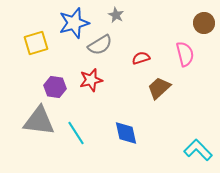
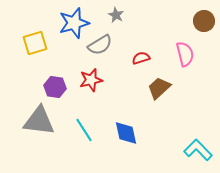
brown circle: moved 2 px up
yellow square: moved 1 px left
cyan line: moved 8 px right, 3 px up
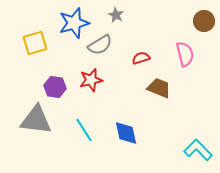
brown trapezoid: rotated 65 degrees clockwise
gray triangle: moved 3 px left, 1 px up
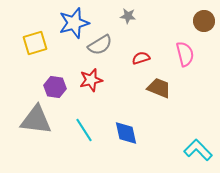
gray star: moved 12 px right, 1 px down; rotated 21 degrees counterclockwise
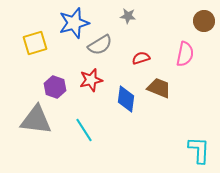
pink semicircle: rotated 25 degrees clockwise
purple hexagon: rotated 10 degrees clockwise
blue diamond: moved 34 px up; rotated 20 degrees clockwise
cyan L-shape: moved 1 px right; rotated 48 degrees clockwise
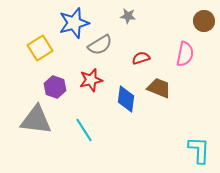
yellow square: moved 5 px right, 5 px down; rotated 15 degrees counterclockwise
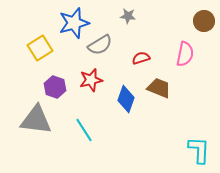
blue diamond: rotated 12 degrees clockwise
